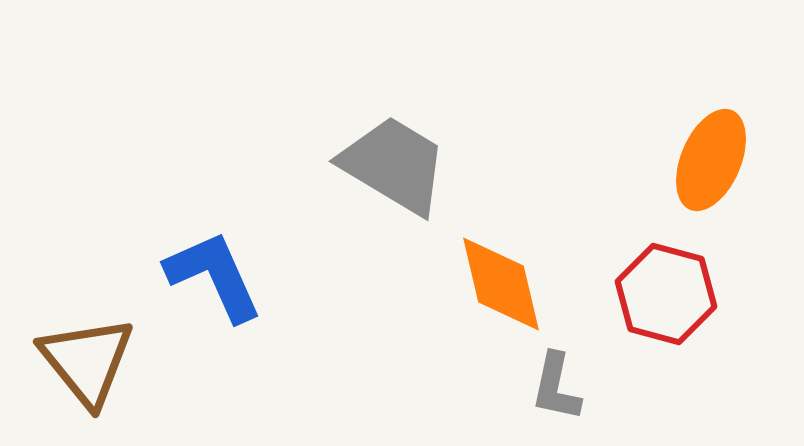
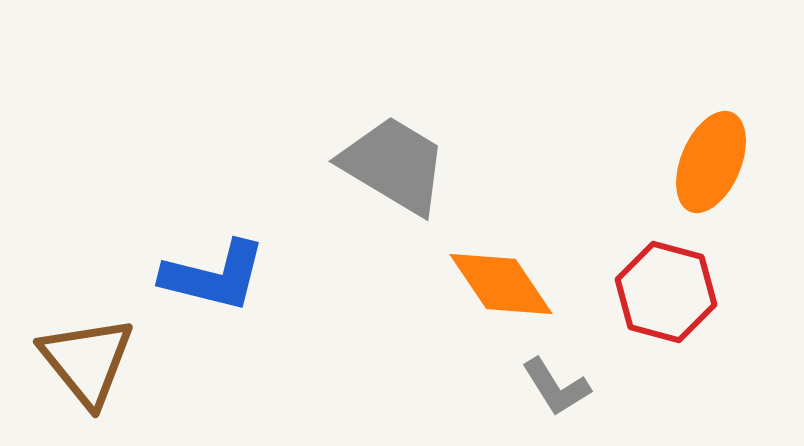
orange ellipse: moved 2 px down
blue L-shape: rotated 128 degrees clockwise
orange diamond: rotated 21 degrees counterclockwise
red hexagon: moved 2 px up
gray L-shape: rotated 44 degrees counterclockwise
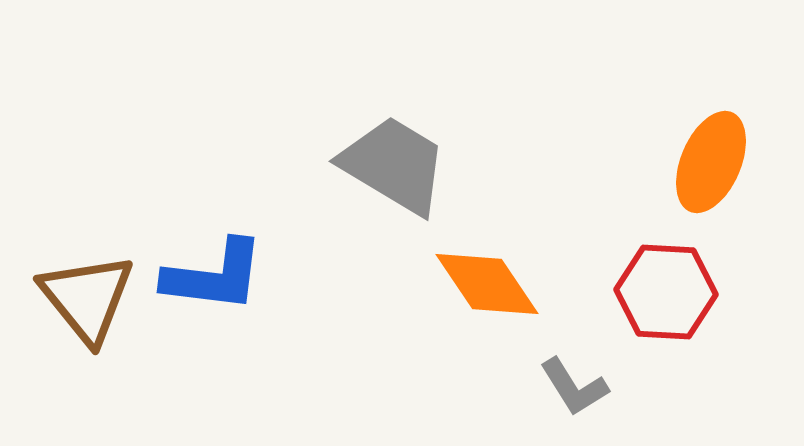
blue L-shape: rotated 7 degrees counterclockwise
orange diamond: moved 14 px left
red hexagon: rotated 12 degrees counterclockwise
brown triangle: moved 63 px up
gray L-shape: moved 18 px right
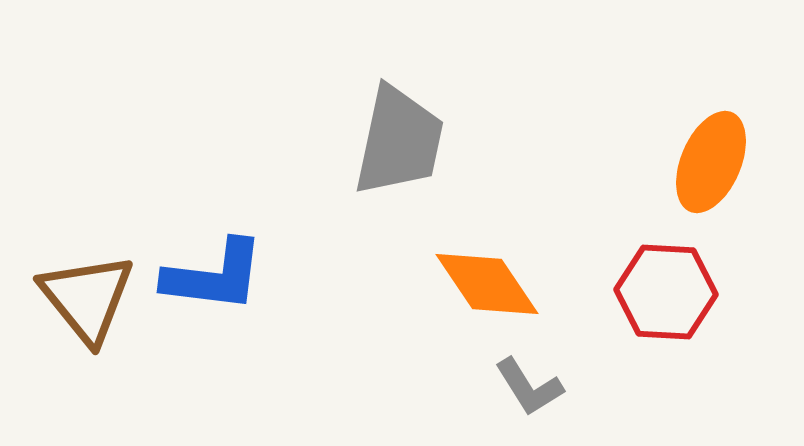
gray trapezoid: moved 5 px right, 24 px up; rotated 71 degrees clockwise
gray L-shape: moved 45 px left
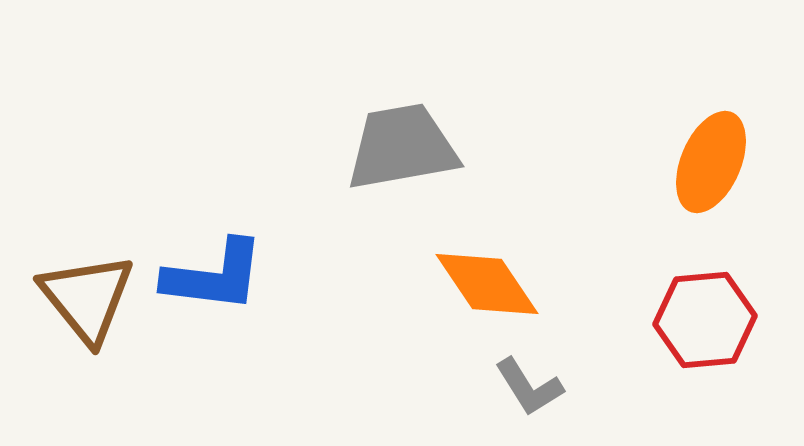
gray trapezoid: moved 3 px right, 6 px down; rotated 112 degrees counterclockwise
red hexagon: moved 39 px right, 28 px down; rotated 8 degrees counterclockwise
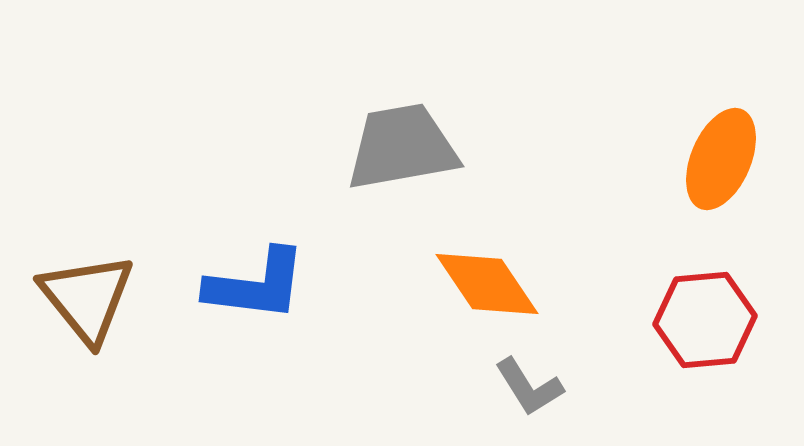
orange ellipse: moved 10 px right, 3 px up
blue L-shape: moved 42 px right, 9 px down
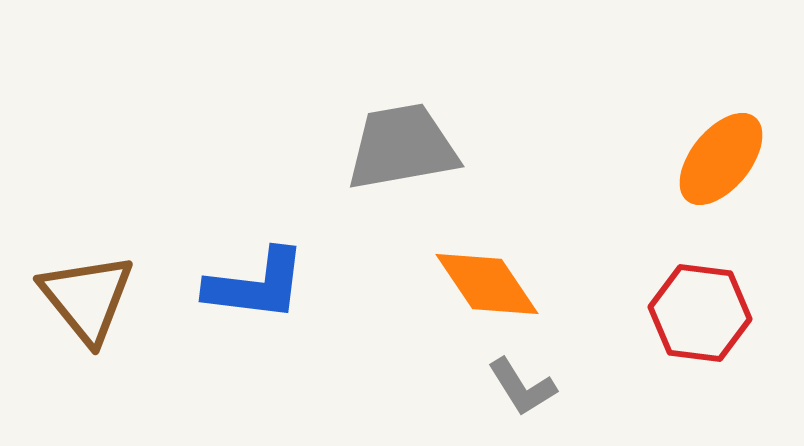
orange ellipse: rotated 16 degrees clockwise
red hexagon: moved 5 px left, 7 px up; rotated 12 degrees clockwise
gray L-shape: moved 7 px left
